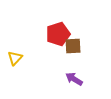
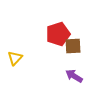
purple arrow: moved 3 px up
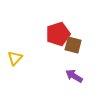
brown square: moved 1 px up; rotated 18 degrees clockwise
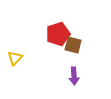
purple arrow: rotated 126 degrees counterclockwise
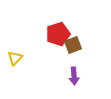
brown square: rotated 36 degrees counterclockwise
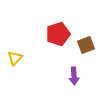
brown square: moved 13 px right
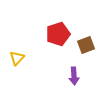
yellow triangle: moved 2 px right
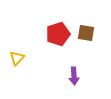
brown square: moved 12 px up; rotated 30 degrees clockwise
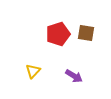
yellow triangle: moved 16 px right, 13 px down
purple arrow: rotated 54 degrees counterclockwise
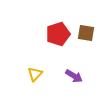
yellow triangle: moved 2 px right, 3 px down
